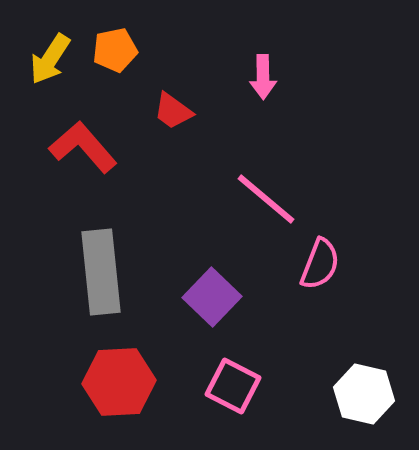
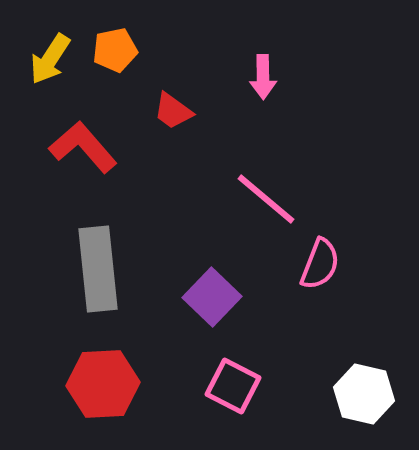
gray rectangle: moved 3 px left, 3 px up
red hexagon: moved 16 px left, 2 px down
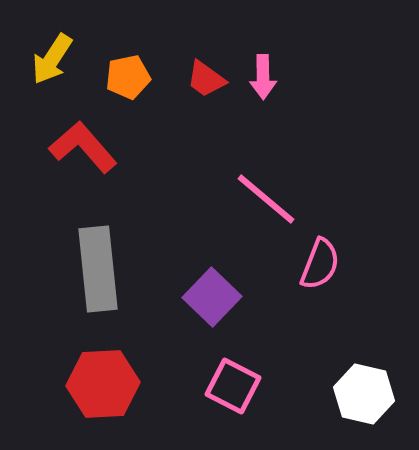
orange pentagon: moved 13 px right, 27 px down
yellow arrow: moved 2 px right
red trapezoid: moved 33 px right, 32 px up
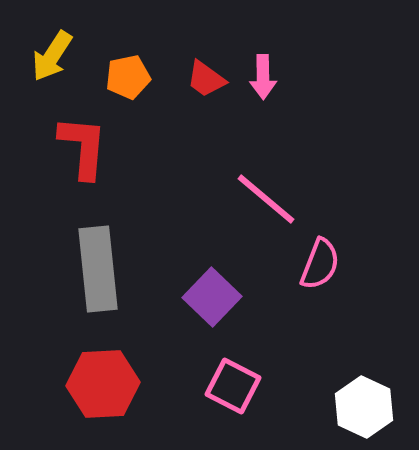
yellow arrow: moved 3 px up
red L-shape: rotated 46 degrees clockwise
white hexagon: moved 13 px down; rotated 12 degrees clockwise
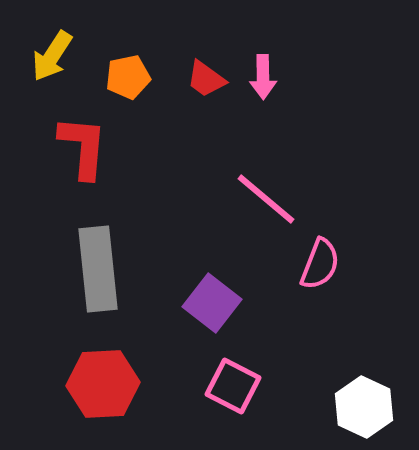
purple square: moved 6 px down; rotated 6 degrees counterclockwise
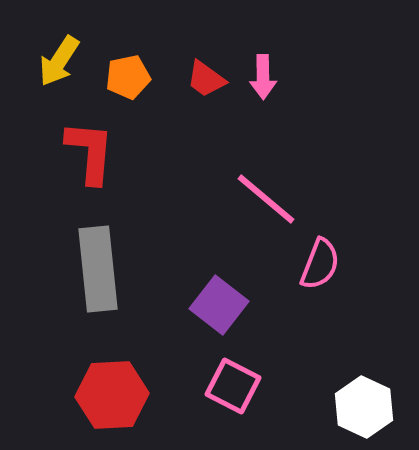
yellow arrow: moved 7 px right, 5 px down
red L-shape: moved 7 px right, 5 px down
purple square: moved 7 px right, 2 px down
red hexagon: moved 9 px right, 11 px down
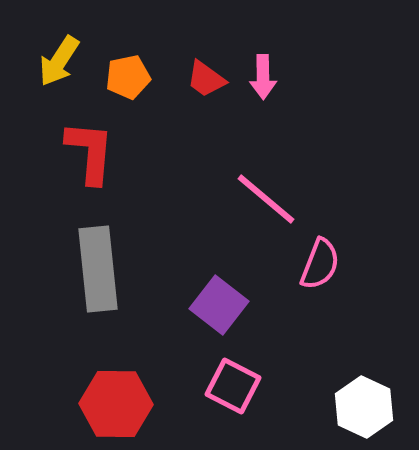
red hexagon: moved 4 px right, 9 px down; rotated 4 degrees clockwise
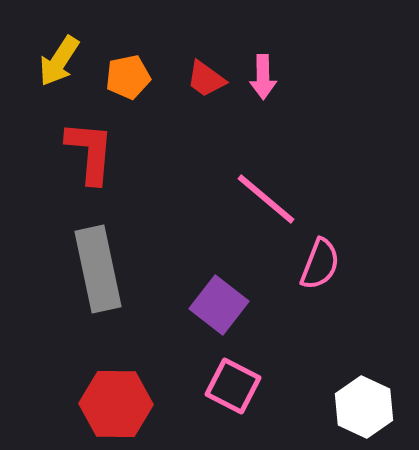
gray rectangle: rotated 6 degrees counterclockwise
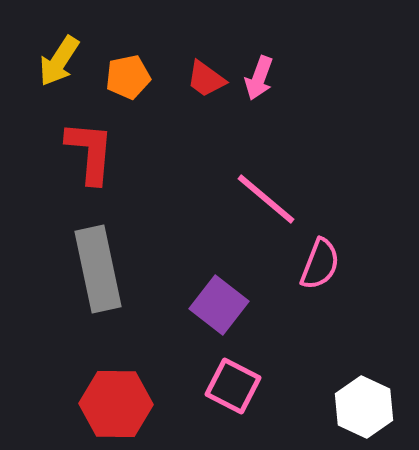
pink arrow: moved 4 px left, 1 px down; rotated 21 degrees clockwise
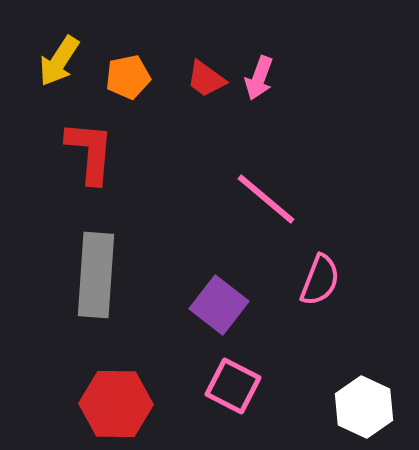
pink semicircle: moved 16 px down
gray rectangle: moved 2 px left, 6 px down; rotated 16 degrees clockwise
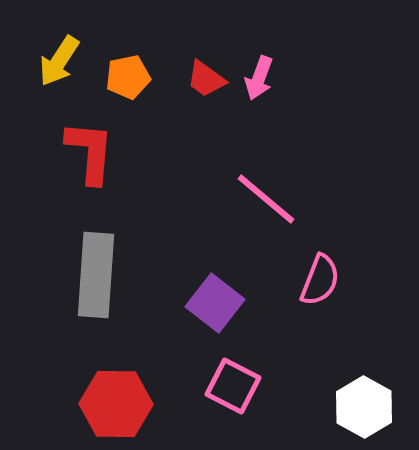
purple square: moved 4 px left, 2 px up
white hexagon: rotated 4 degrees clockwise
